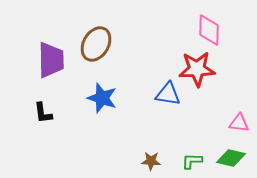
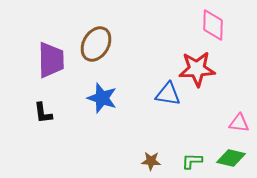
pink diamond: moved 4 px right, 5 px up
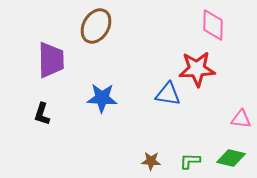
brown ellipse: moved 18 px up
blue star: rotated 16 degrees counterclockwise
black L-shape: moved 1 px left, 1 px down; rotated 25 degrees clockwise
pink triangle: moved 2 px right, 4 px up
green L-shape: moved 2 px left
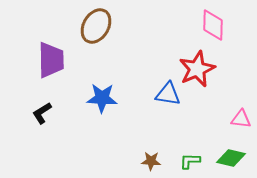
red star: rotated 21 degrees counterclockwise
black L-shape: moved 1 px up; rotated 40 degrees clockwise
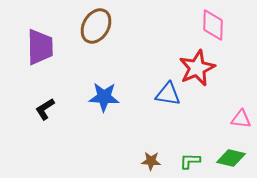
purple trapezoid: moved 11 px left, 13 px up
red star: moved 1 px up
blue star: moved 2 px right, 1 px up
black L-shape: moved 3 px right, 4 px up
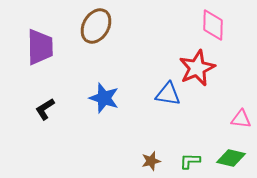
blue star: moved 1 px down; rotated 16 degrees clockwise
brown star: rotated 18 degrees counterclockwise
